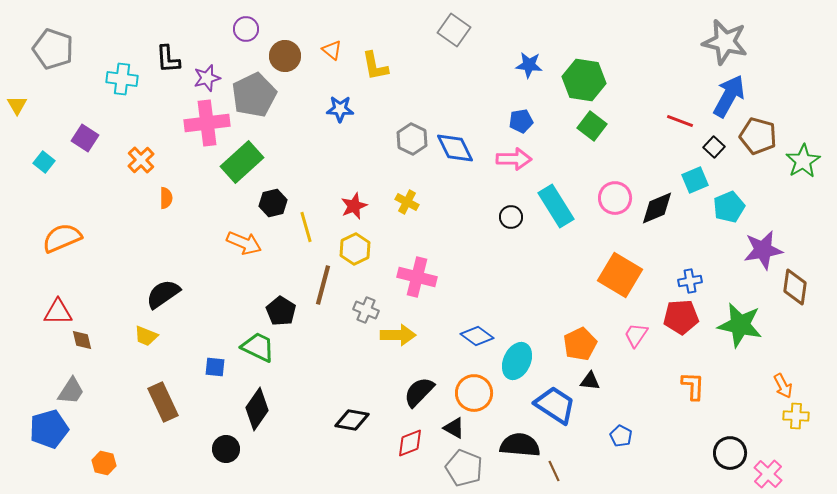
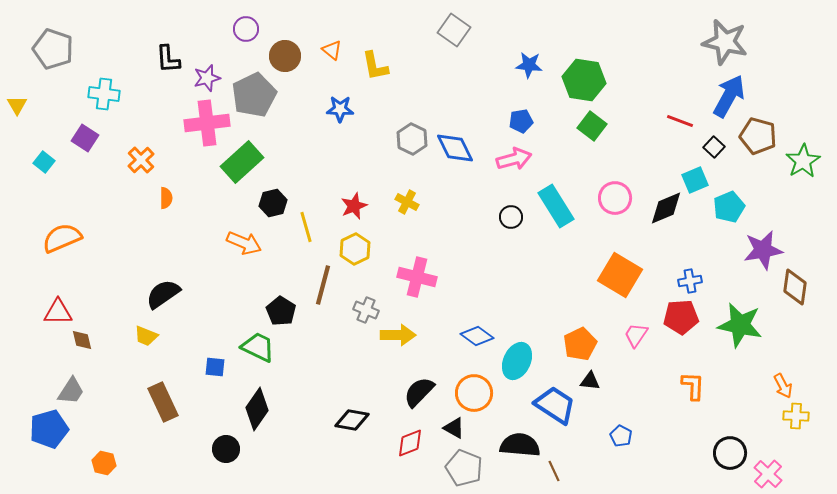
cyan cross at (122, 79): moved 18 px left, 15 px down
pink arrow at (514, 159): rotated 16 degrees counterclockwise
black diamond at (657, 208): moved 9 px right
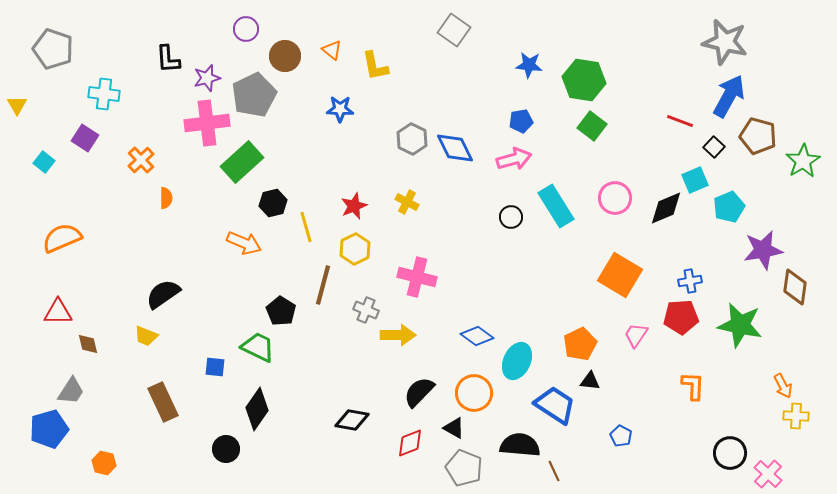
brown diamond at (82, 340): moved 6 px right, 4 px down
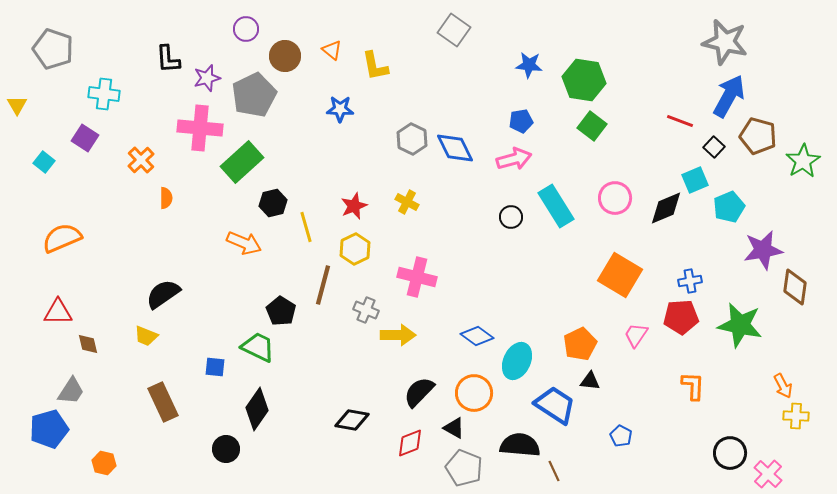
pink cross at (207, 123): moved 7 px left, 5 px down; rotated 12 degrees clockwise
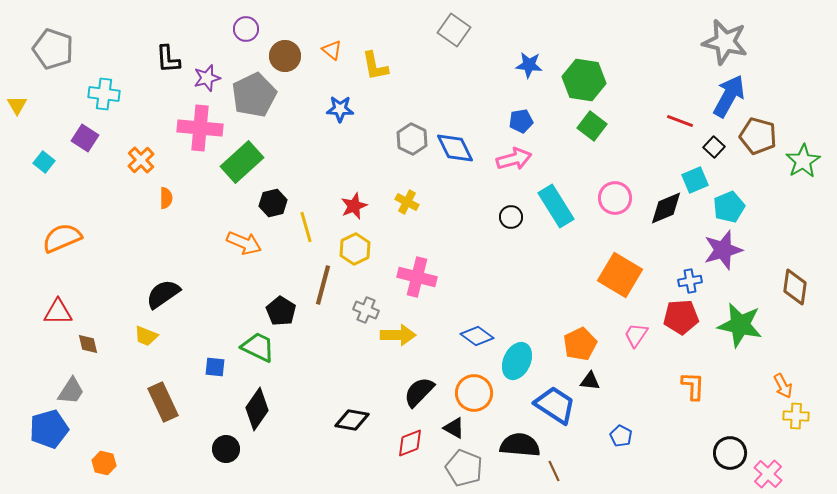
purple star at (763, 250): moved 40 px left; rotated 6 degrees counterclockwise
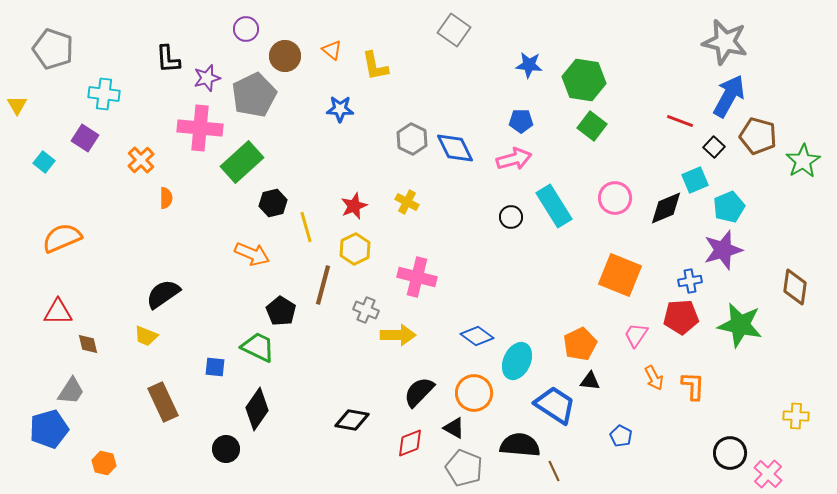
blue pentagon at (521, 121): rotated 10 degrees clockwise
cyan rectangle at (556, 206): moved 2 px left
orange arrow at (244, 243): moved 8 px right, 11 px down
orange square at (620, 275): rotated 9 degrees counterclockwise
orange arrow at (783, 386): moved 129 px left, 8 px up
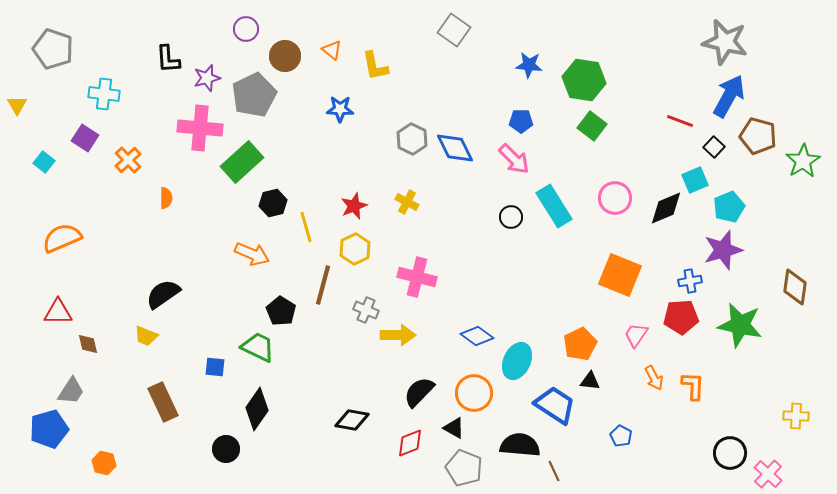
pink arrow at (514, 159): rotated 60 degrees clockwise
orange cross at (141, 160): moved 13 px left
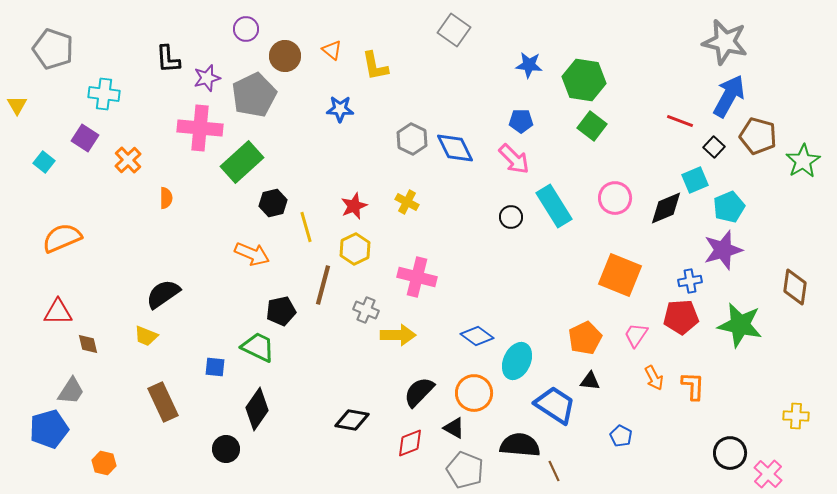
black pentagon at (281, 311): rotated 28 degrees clockwise
orange pentagon at (580, 344): moved 5 px right, 6 px up
gray pentagon at (464, 468): moved 1 px right, 2 px down
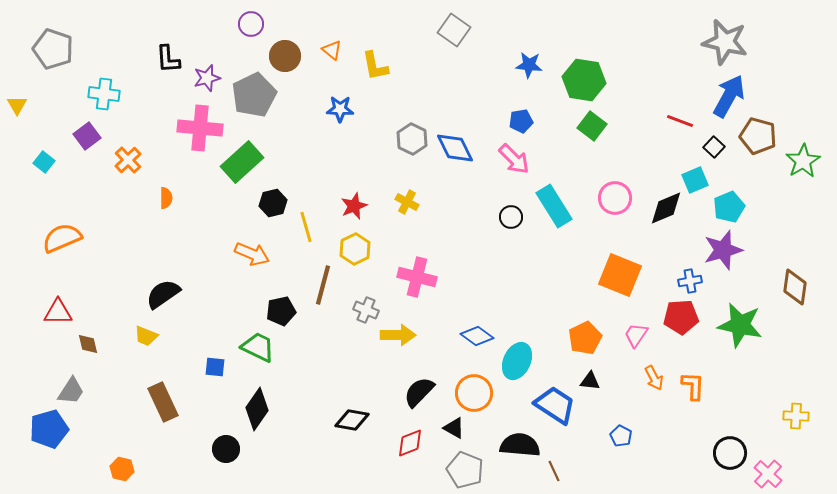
purple circle at (246, 29): moved 5 px right, 5 px up
blue pentagon at (521, 121): rotated 10 degrees counterclockwise
purple square at (85, 138): moved 2 px right, 2 px up; rotated 20 degrees clockwise
orange hexagon at (104, 463): moved 18 px right, 6 px down
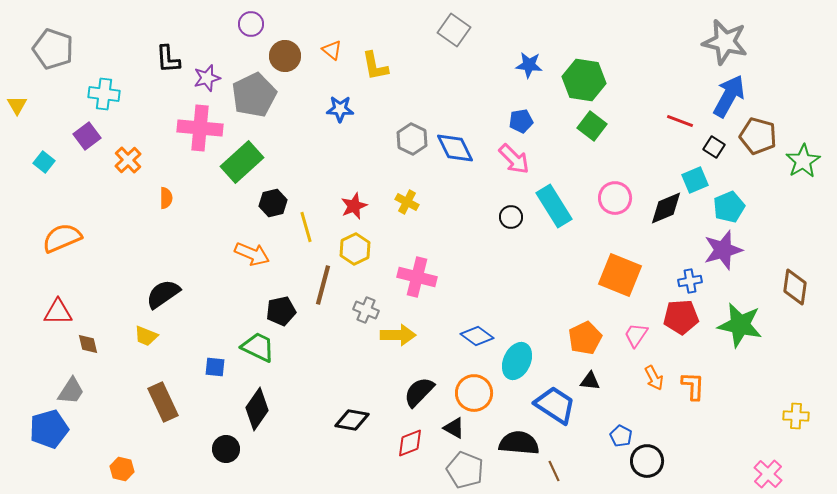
black square at (714, 147): rotated 10 degrees counterclockwise
black semicircle at (520, 445): moved 1 px left, 2 px up
black circle at (730, 453): moved 83 px left, 8 px down
